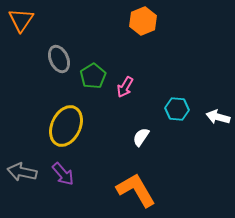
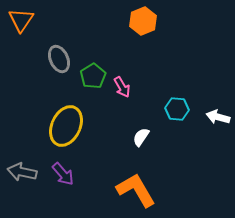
pink arrow: moved 3 px left; rotated 60 degrees counterclockwise
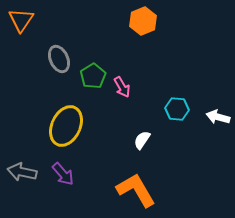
white semicircle: moved 1 px right, 3 px down
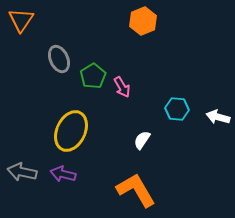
yellow ellipse: moved 5 px right, 5 px down
purple arrow: rotated 145 degrees clockwise
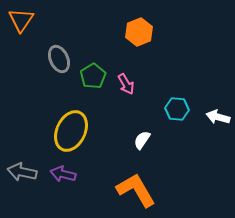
orange hexagon: moved 4 px left, 11 px down
pink arrow: moved 4 px right, 3 px up
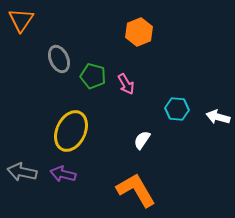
green pentagon: rotated 25 degrees counterclockwise
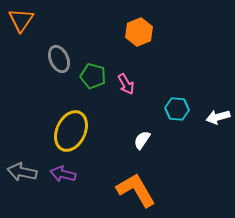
white arrow: rotated 30 degrees counterclockwise
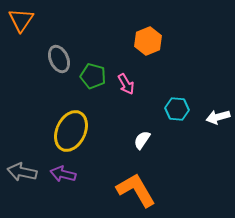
orange hexagon: moved 9 px right, 9 px down
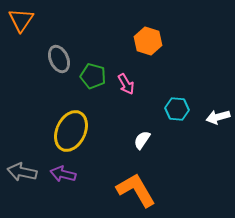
orange hexagon: rotated 20 degrees counterclockwise
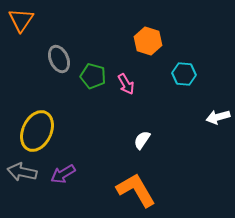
cyan hexagon: moved 7 px right, 35 px up
yellow ellipse: moved 34 px left
purple arrow: rotated 45 degrees counterclockwise
